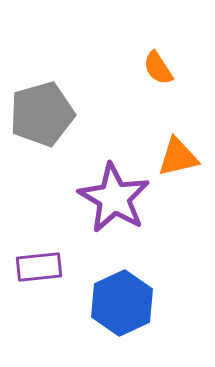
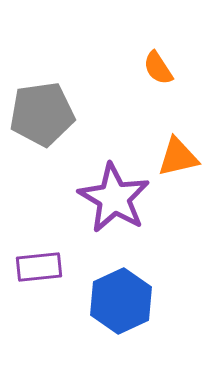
gray pentagon: rotated 8 degrees clockwise
blue hexagon: moved 1 px left, 2 px up
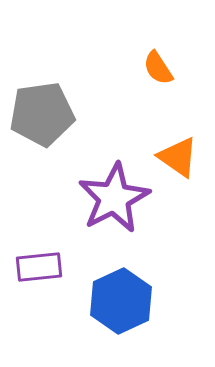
orange triangle: rotated 48 degrees clockwise
purple star: rotated 14 degrees clockwise
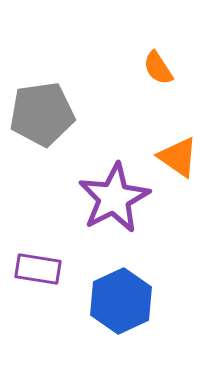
purple rectangle: moved 1 px left, 2 px down; rotated 15 degrees clockwise
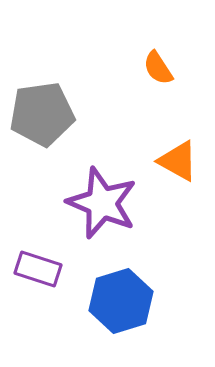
orange triangle: moved 4 px down; rotated 6 degrees counterclockwise
purple star: moved 12 px left, 5 px down; rotated 22 degrees counterclockwise
purple rectangle: rotated 9 degrees clockwise
blue hexagon: rotated 8 degrees clockwise
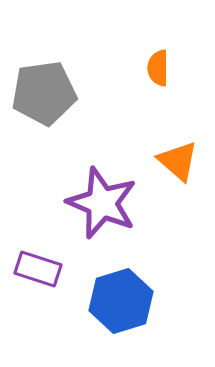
orange semicircle: rotated 33 degrees clockwise
gray pentagon: moved 2 px right, 21 px up
orange triangle: rotated 12 degrees clockwise
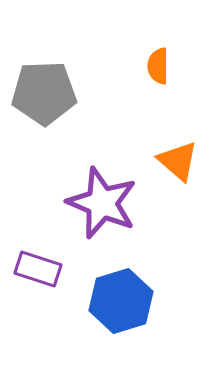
orange semicircle: moved 2 px up
gray pentagon: rotated 6 degrees clockwise
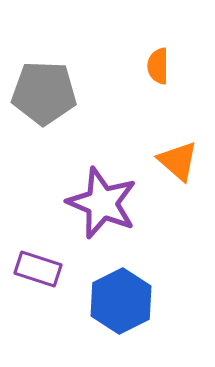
gray pentagon: rotated 4 degrees clockwise
blue hexagon: rotated 10 degrees counterclockwise
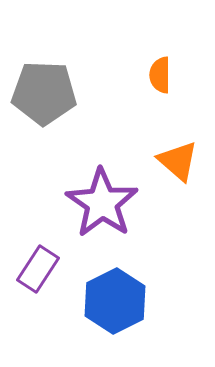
orange semicircle: moved 2 px right, 9 px down
purple star: rotated 12 degrees clockwise
purple rectangle: rotated 75 degrees counterclockwise
blue hexagon: moved 6 px left
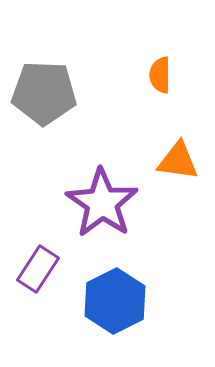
orange triangle: rotated 33 degrees counterclockwise
